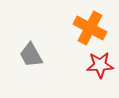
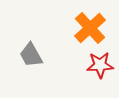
orange cross: rotated 20 degrees clockwise
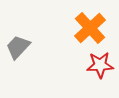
gray trapezoid: moved 13 px left, 8 px up; rotated 72 degrees clockwise
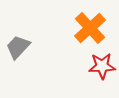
red star: moved 2 px right, 1 px down
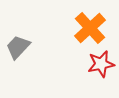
red star: moved 1 px left, 2 px up; rotated 8 degrees counterclockwise
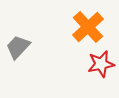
orange cross: moved 2 px left, 1 px up
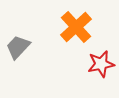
orange cross: moved 12 px left
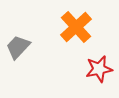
red star: moved 2 px left, 5 px down
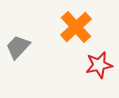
red star: moved 4 px up
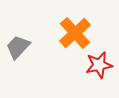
orange cross: moved 1 px left, 6 px down
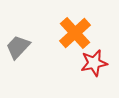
red star: moved 5 px left, 2 px up
